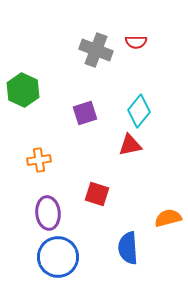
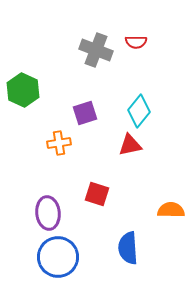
orange cross: moved 20 px right, 17 px up
orange semicircle: moved 3 px right, 8 px up; rotated 16 degrees clockwise
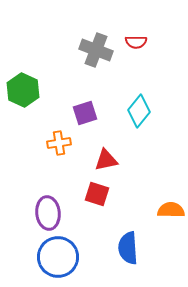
red triangle: moved 24 px left, 15 px down
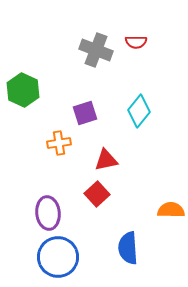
red square: rotated 30 degrees clockwise
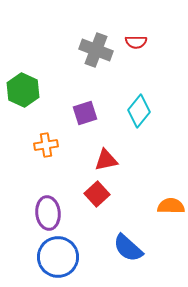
orange cross: moved 13 px left, 2 px down
orange semicircle: moved 4 px up
blue semicircle: rotated 44 degrees counterclockwise
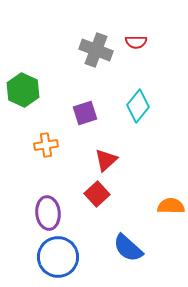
cyan diamond: moved 1 px left, 5 px up
red triangle: rotated 30 degrees counterclockwise
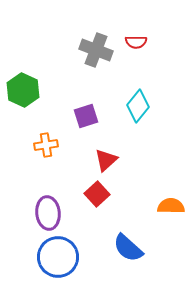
purple square: moved 1 px right, 3 px down
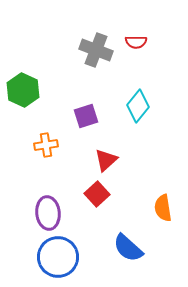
orange semicircle: moved 8 px left, 2 px down; rotated 100 degrees counterclockwise
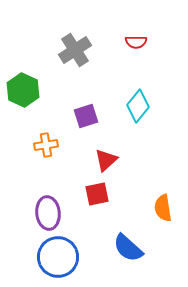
gray cross: moved 21 px left; rotated 36 degrees clockwise
red square: rotated 30 degrees clockwise
